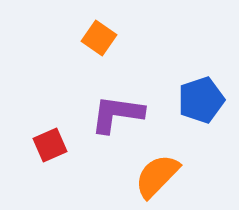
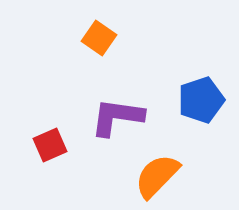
purple L-shape: moved 3 px down
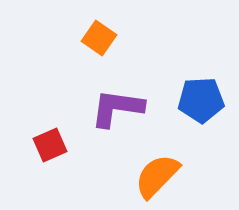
blue pentagon: rotated 15 degrees clockwise
purple L-shape: moved 9 px up
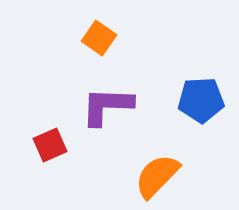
purple L-shape: moved 10 px left, 2 px up; rotated 6 degrees counterclockwise
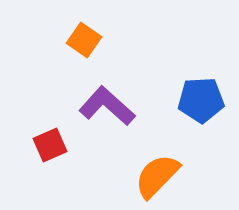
orange square: moved 15 px left, 2 px down
purple L-shape: rotated 40 degrees clockwise
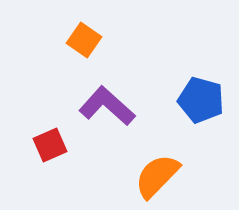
blue pentagon: rotated 18 degrees clockwise
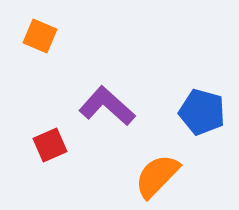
orange square: moved 44 px left, 4 px up; rotated 12 degrees counterclockwise
blue pentagon: moved 1 px right, 12 px down
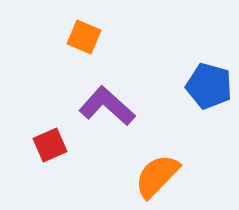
orange square: moved 44 px right, 1 px down
blue pentagon: moved 7 px right, 26 px up
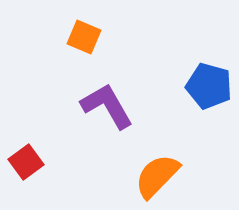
purple L-shape: rotated 18 degrees clockwise
red square: moved 24 px left, 17 px down; rotated 12 degrees counterclockwise
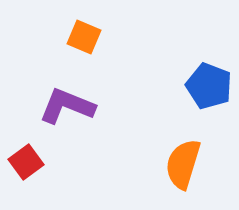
blue pentagon: rotated 6 degrees clockwise
purple L-shape: moved 40 px left; rotated 38 degrees counterclockwise
orange semicircle: moved 26 px right, 12 px up; rotated 27 degrees counterclockwise
